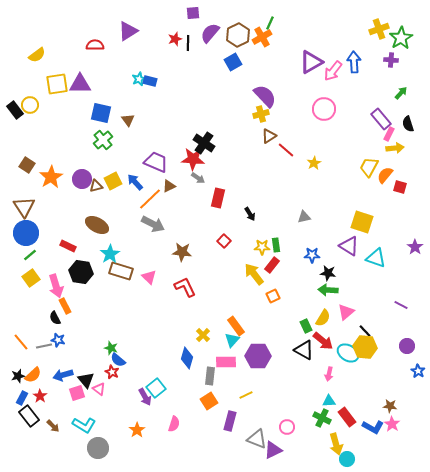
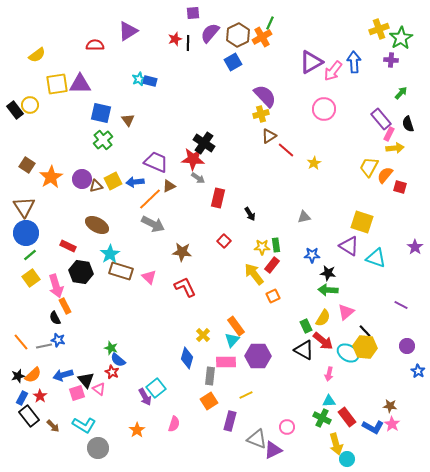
blue arrow at (135, 182): rotated 54 degrees counterclockwise
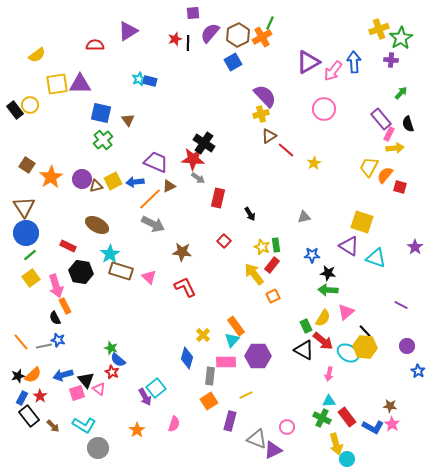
purple triangle at (311, 62): moved 3 px left
yellow star at (262, 247): rotated 21 degrees clockwise
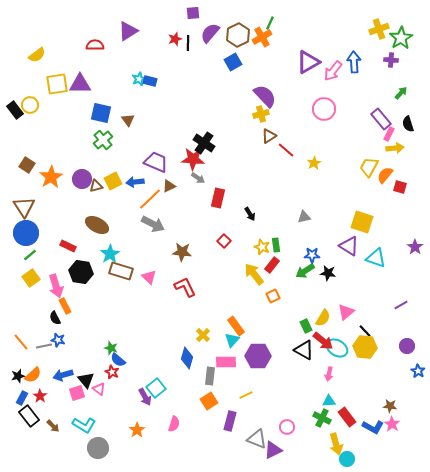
green arrow at (328, 290): moved 23 px left, 19 px up; rotated 36 degrees counterclockwise
purple line at (401, 305): rotated 56 degrees counterclockwise
cyan ellipse at (348, 353): moved 11 px left, 5 px up
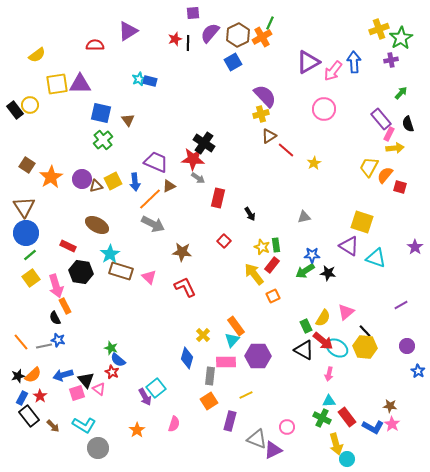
purple cross at (391, 60): rotated 16 degrees counterclockwise
blue arrow at (135, 182): rotated 90 degrees counterclockwise
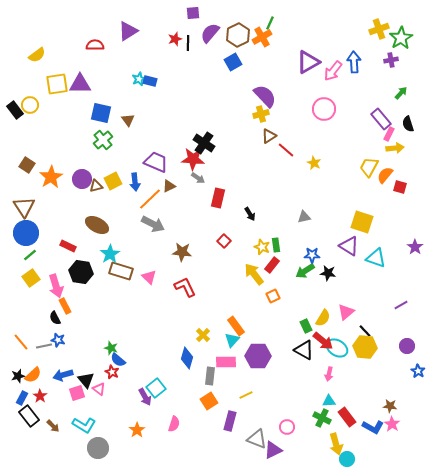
yellow star at (314, 163): rotated 16 degrees counterclockwise
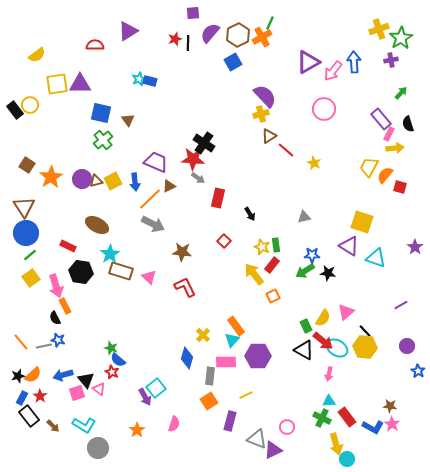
brown triangle at (96, 186): moved 5 px up
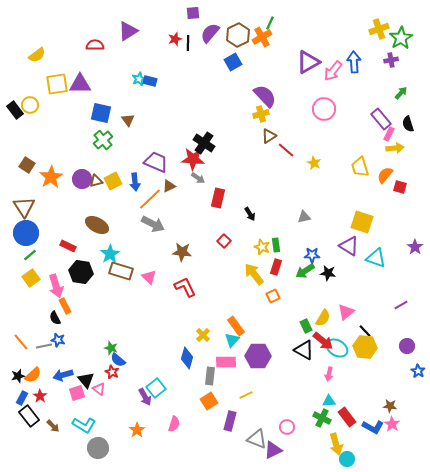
yellow trapezoid at (369, 167): moved 9 px left; rotated 45 degrees counterclockwise
red rectangle at (272, 265): moved 4 px right, 2 px down; rotated 21 degrees counterclockwise
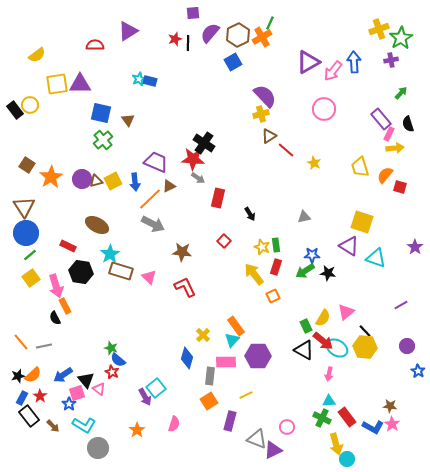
blue star at (58, 340): moved 11 px right, 64 px down; rotated 24 degrees clockwise
blue arrow at (63, 375): rotated 18 degrees counterclockwise
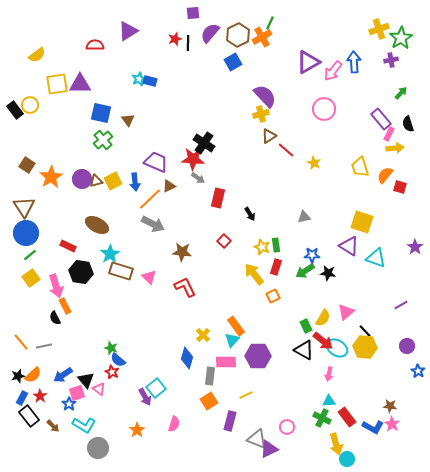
purple triangle at (273, 450): moved 4 px left, 1 px up
